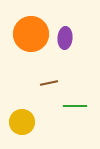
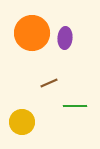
orange circle: moved 1 px right, 1 px up
brown line: rotated 12 degrees counterclockwise
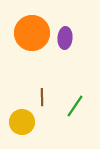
brown line: moved 7 px left, 14 px down; rotated 66 degrees counterclockwise
green line: rotated 55 degrees counterclockwise
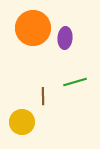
orange circle: moved 1 px right, 5 px up
brown line: moved 1 px right, 1 px up
green line: moved 24 px up; rotated 40 degrees clockwise
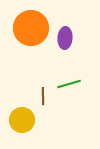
orange circle: moved 2 px left
green line: moved 6 px left, 2 px down
yellow circle: moved 2 px up
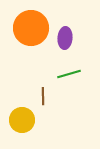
green line: moved 10 px up
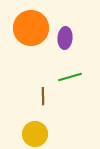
green line: moved 1 px right, 3 px down
yellow circle: moved 13 px right, 14 px down
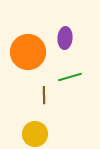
orange circle: moved 3 px left, 24 px down
brown line: moved 1 px right, 1 px up
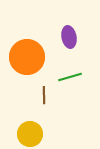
purple ellipse: moved 4 px right, 1 px up; rotated 15 degrees counterclockwise
orange circle: moved 1 px left, 5 px down
yellow circle: moved 5 px left
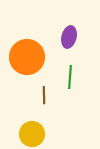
purple ellipse: rotated 25 degrees clockwise
green line: rotated 70 degrees counterclockwise
yellow circle: moved 2 px right
